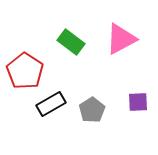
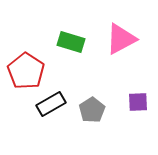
green rectangle: rotated 20 degrees counterclockwise
red pentagon: moved 1 px right
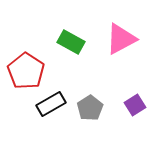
green rectangle: rotated 12 degrees clockwise
purple square: moved 3 px left, 3 px down; rotated 30 degrees counterclockwise
gray pentagon: moved 2 px left, 2 px up
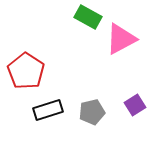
green rectangle: moved 17 px right, 25 px up
black rectangle: moved 3 px left, 6 px down; rotated 12 degrees clockwise
gray pentagon: moved 2 px right, 4 px down; rotated 20 degrees clockwise
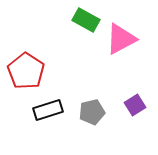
green rectangle: moved 2 px left, 3 px down
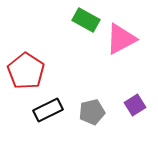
black rectangle: rotated 8 degrees counterclockwise
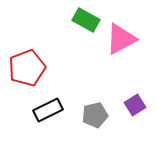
red pentagon: moved 1 px right, 3 px up; rotated 18 degrees clockwise
gray pentagon: moved 3 px right, 3 px down
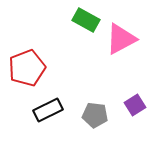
gray pentagon: rotated 20 degrees clockwise
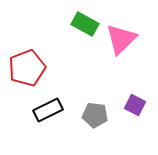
green rectangle: moved 1 px left, 4 px down
pink triangle: rotated 16 degrees counterclockwise
purple square: rotated 30 degrees counterclockwise
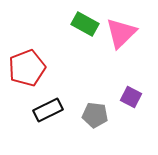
pink triangle: moved 6 px up
purple square: moved 4 px left, 8 px up
